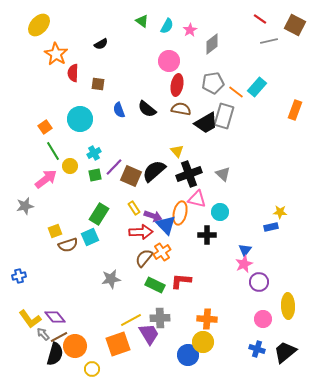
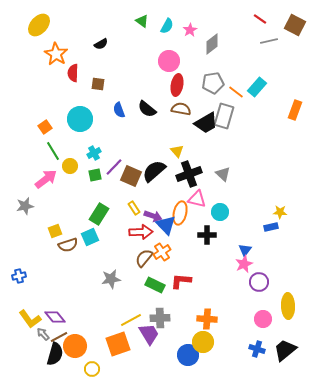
black trapezoid at (285, 352): moved 2 px up
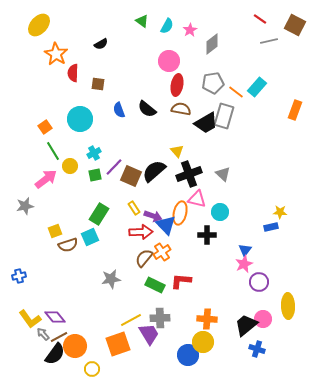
black trapezoid at (285, 350): moved 39 px left, 25 px up
black semicircle at (55, 354): rotated 20 degrees clockwise
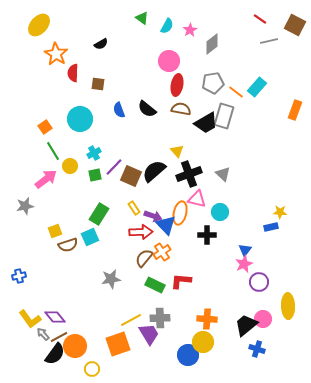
green triangle at (142, 21): moved 3 px up
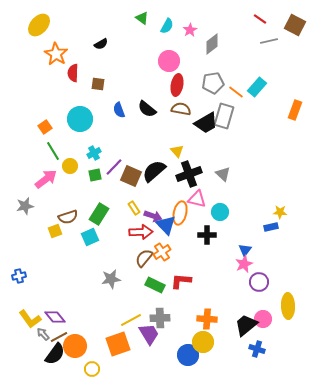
brown semicircle at (68, 245): moved 28 px up
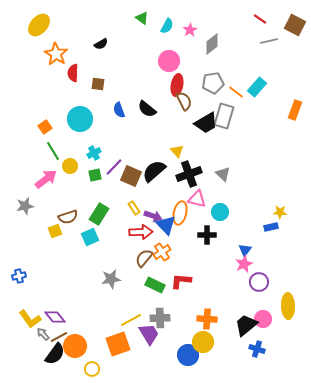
brown semicircle at (181, 109): moved 3 px right, 8 px up; rotated 54 degrees clockwise
